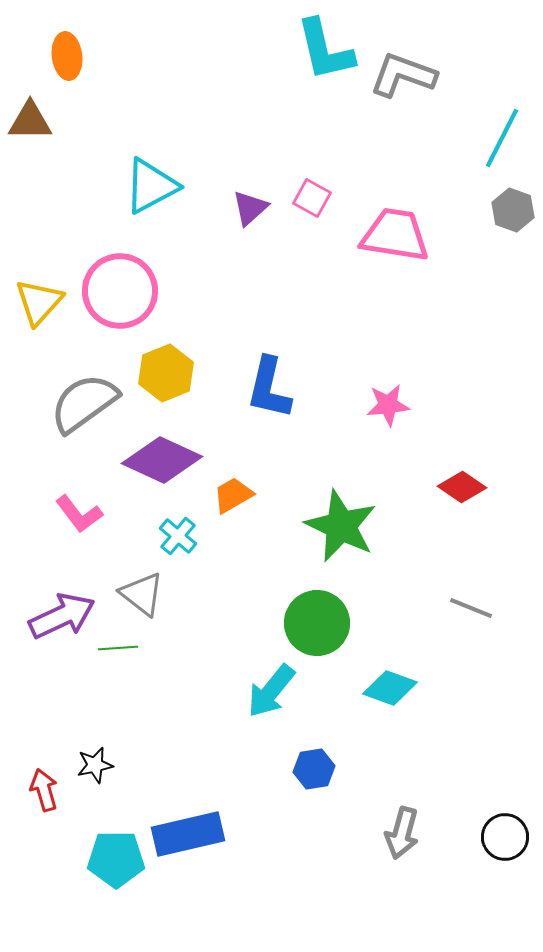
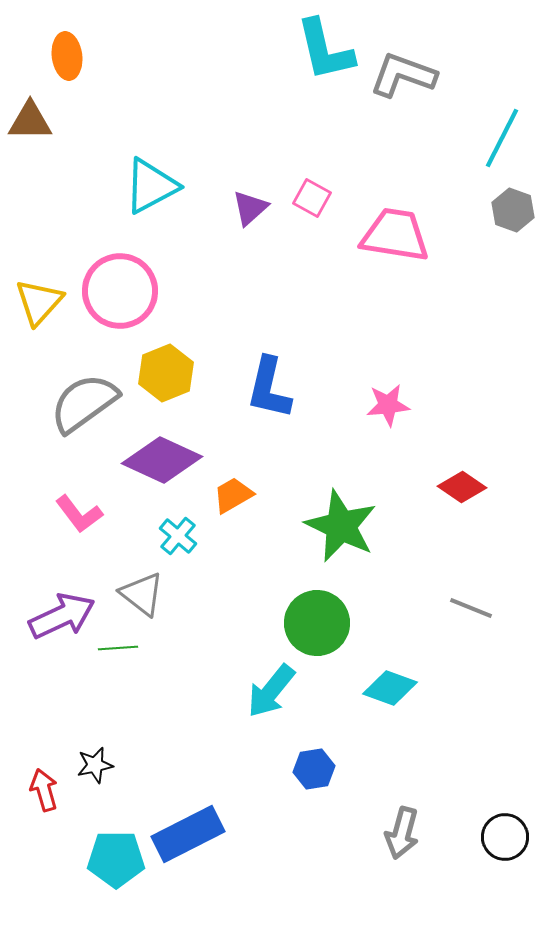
blue rectangle: rotated 14 degrees counterclockwise
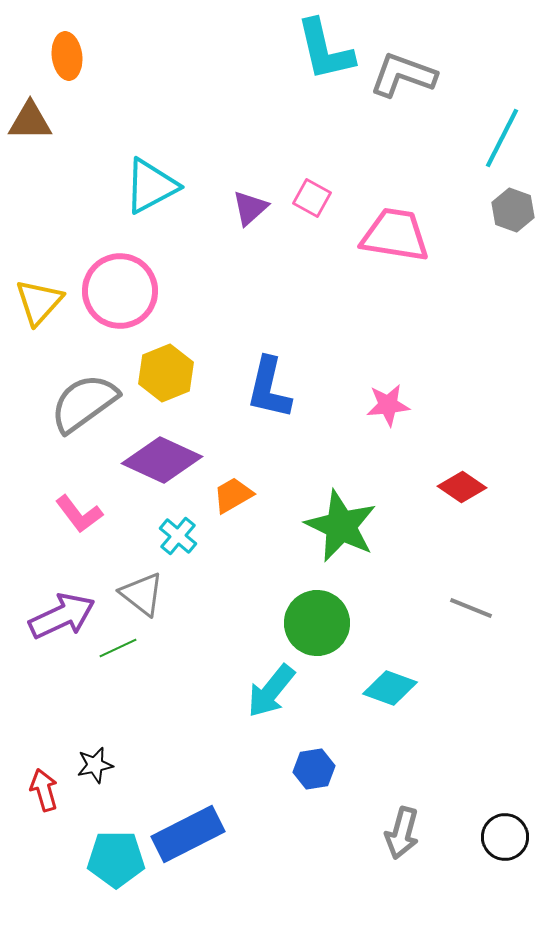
green line: rotated 21 degrees counterclockwise
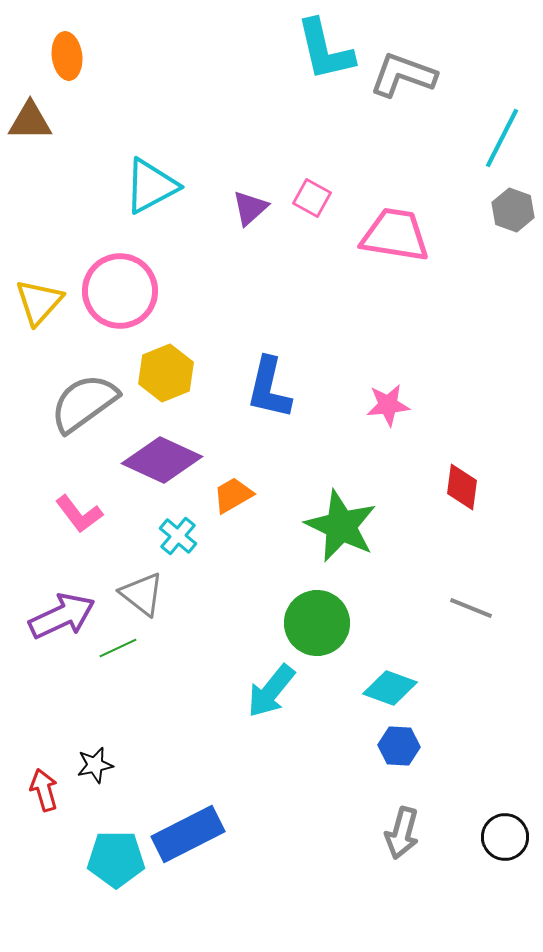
red diamond: rotated 63 degrees clockwise
blue hexagon: moved 85 px right, 23 px up; rotated 12 degrees clockwise
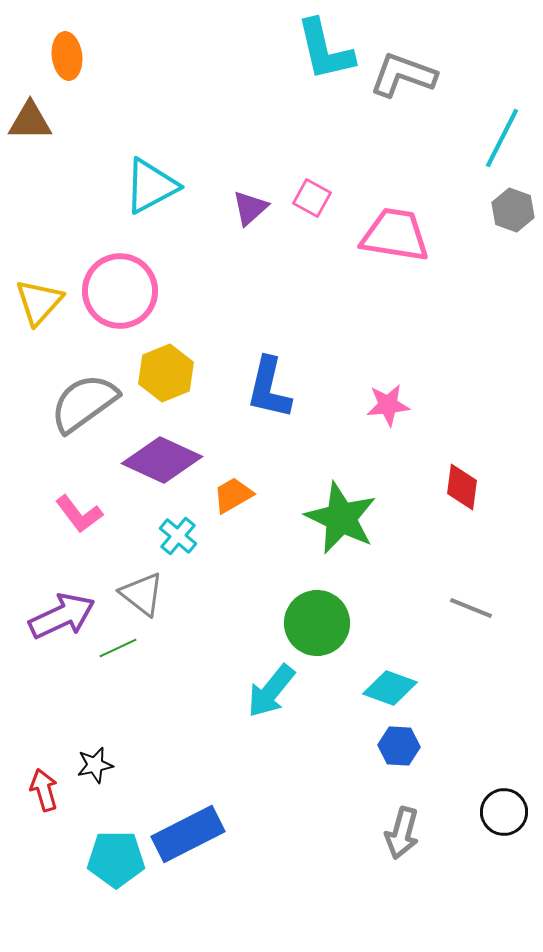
green star: moved 8 px up
black circle: moved 1 px left, 25 px up
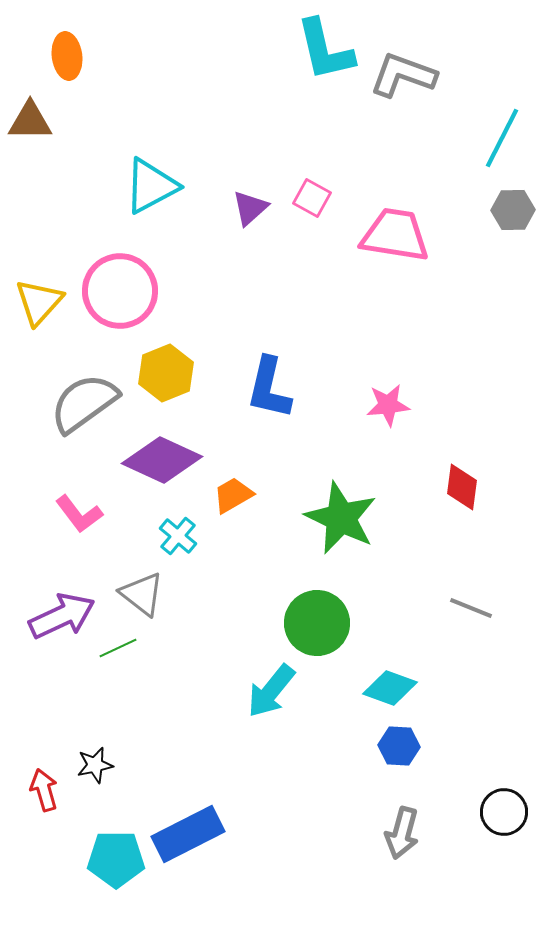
gray hexagon: rotated 21 degrees counterclockwise
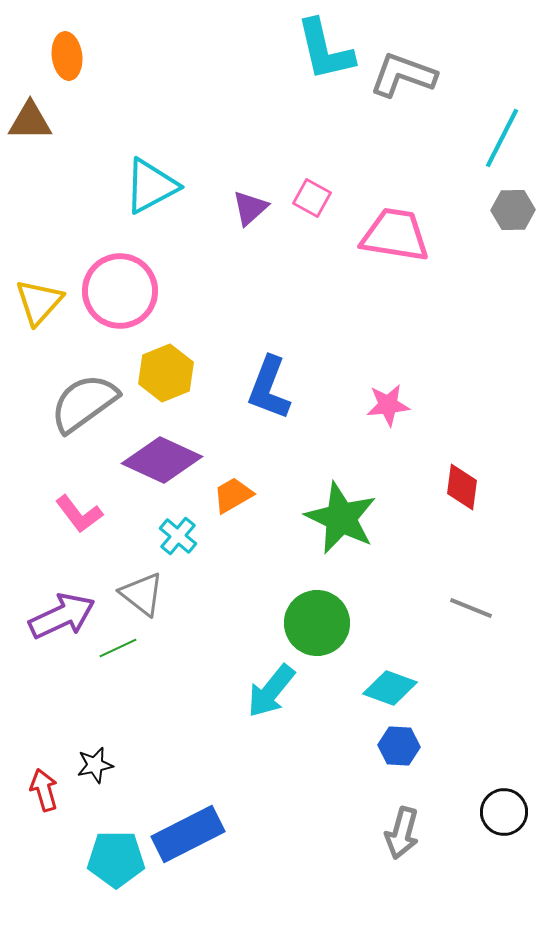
blue L-shape: rotated 8 degrees clockwise
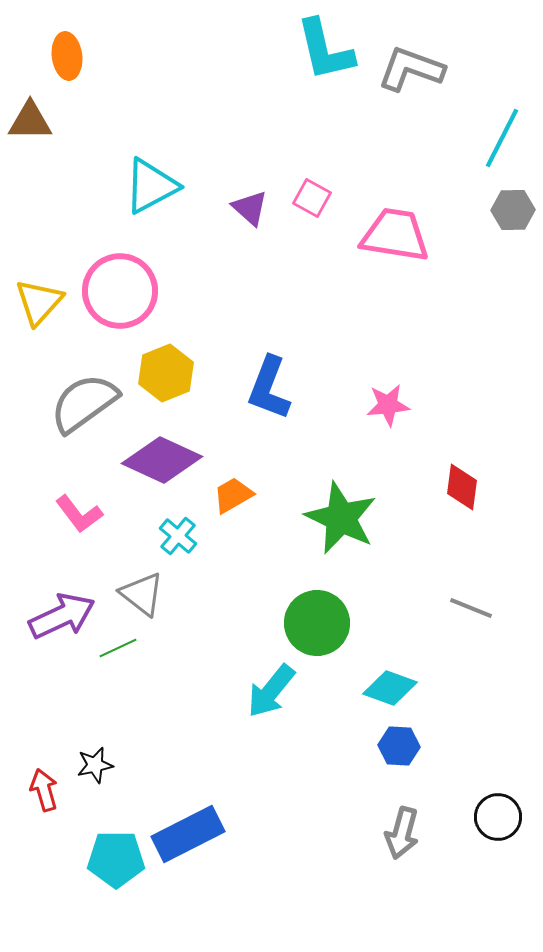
gray L-shape: moved 8 px right, 6 px up
purple triangle: rotated 36 degrees counterclockwise
black circle: moved 6 px left, 5 px down
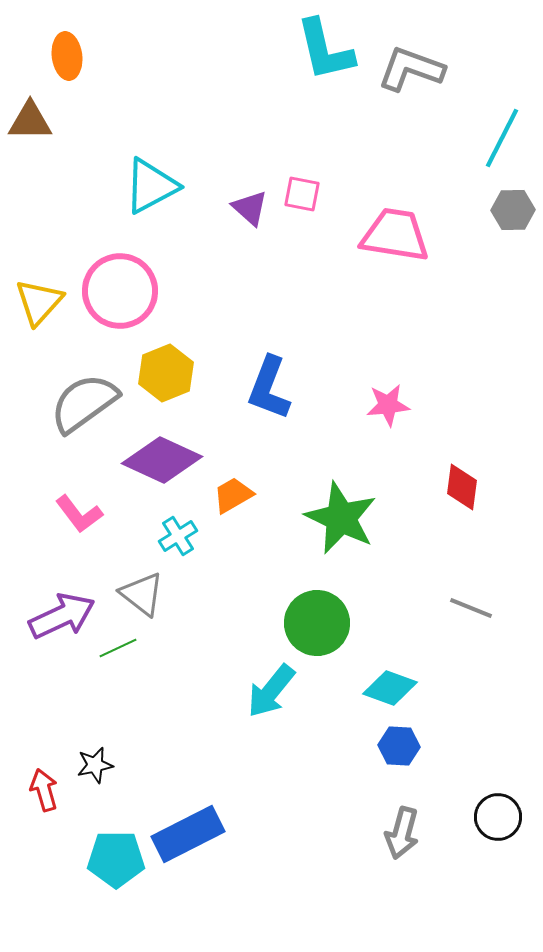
pink square: moved 10 px left, 4 px up; rotated 18 degrees counterclockwise
cyan cross: rotated 18 degrees clockwise
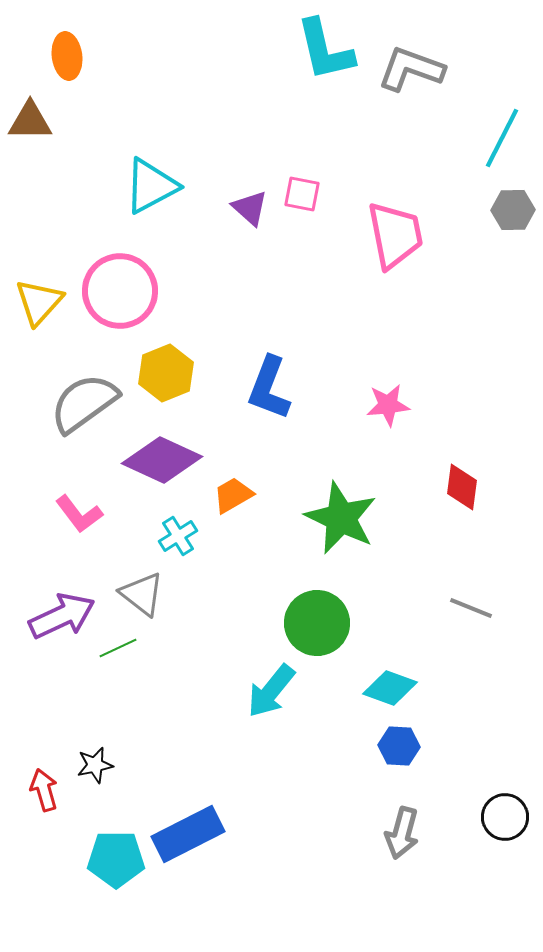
pink trapezoid: rotated 70 degrees clockwise
black circle: moved 7 px right
